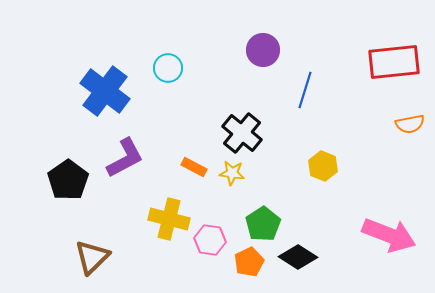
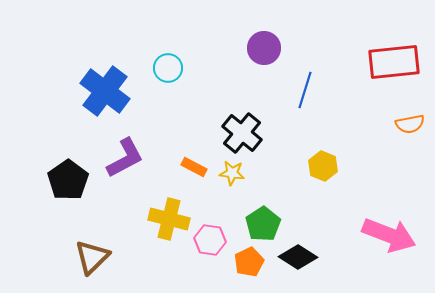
purple circle: moved 1 px right, 2 px up
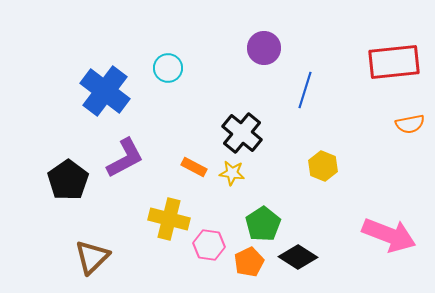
pink hexagon: moved 1 px left, 5 px down
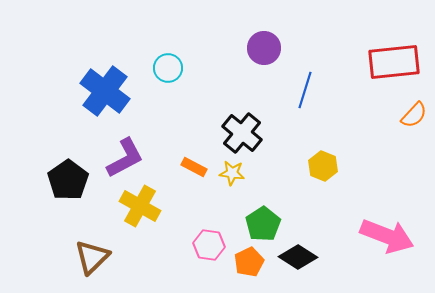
orange semicircle: moved 4 px right, 9 px up; rotated 36 degrees counterclockwise
yellow cross: moved 29 px left, 13 px up; rotated 15 degrees clockwise
pink arrow: moved 2 px left, 1 px down
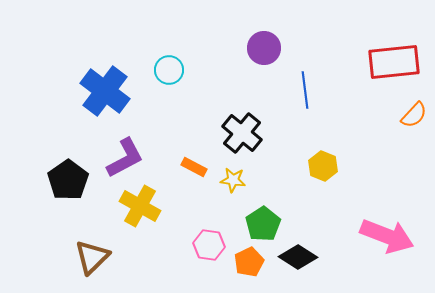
cyan circle: moved 1 px right, 2 px down
blue line: rotated 24 degrees counterclockwise
yellow star: moved 1 px right, 7 px down
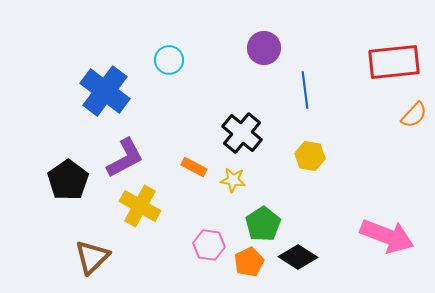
cyan circle: moved 10 px up
yellow hexagon: moved 13 px left, 10 px up; rotated 12 degrees counterclockwise
